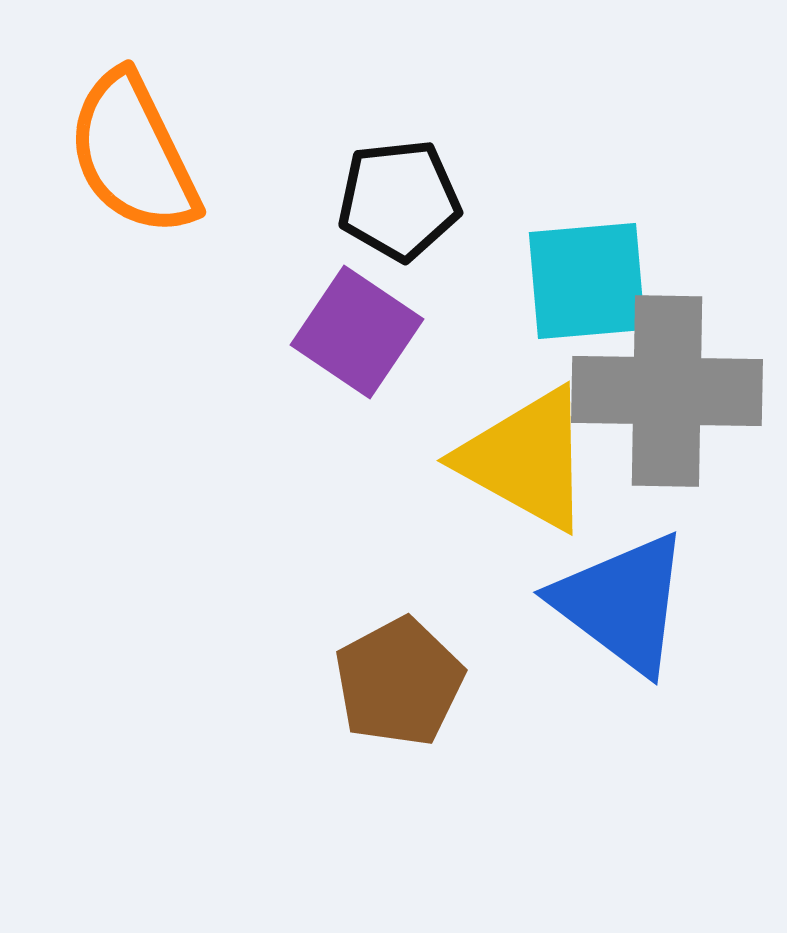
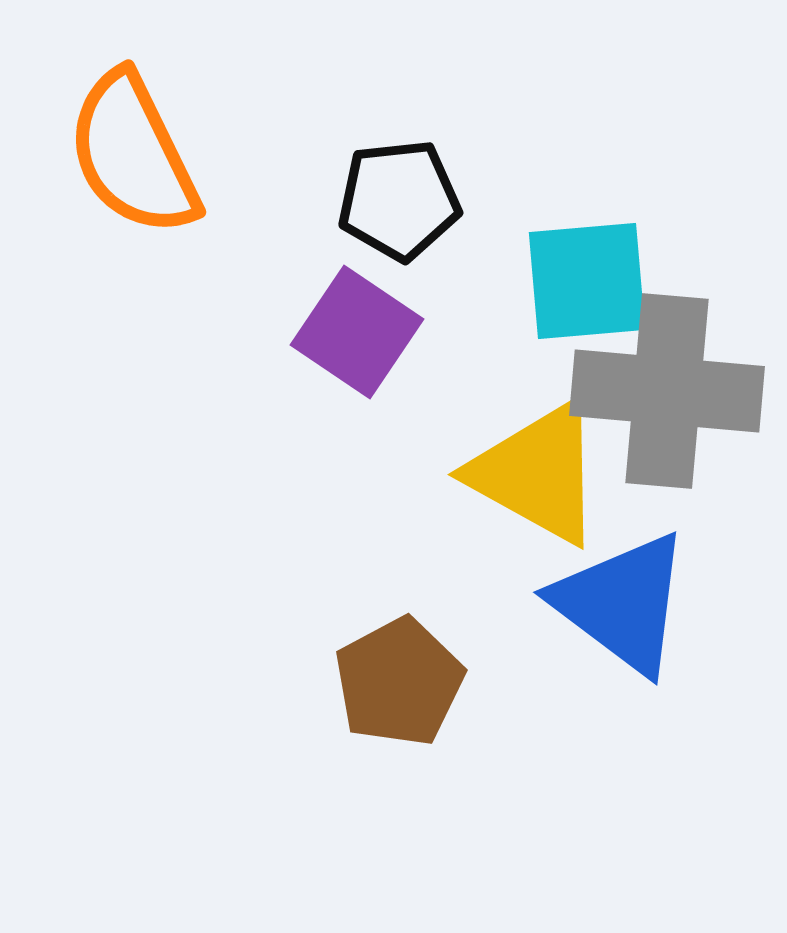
gray cross: rotated 4 degrees clockwise
yellow triangle: moved 11 px right, 14 px down
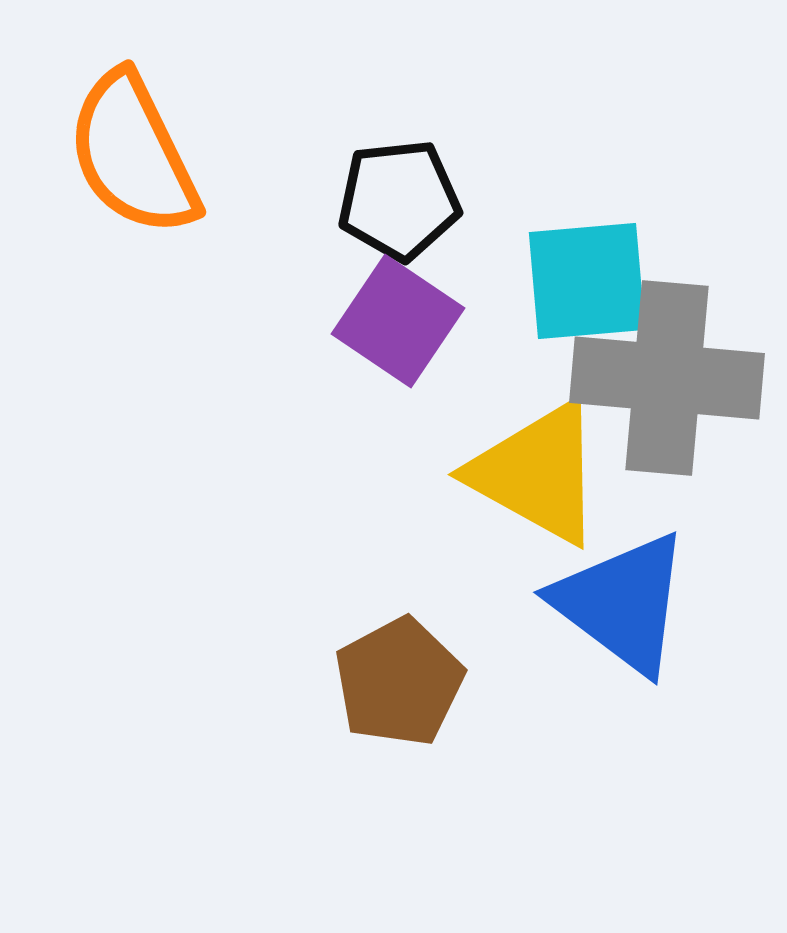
purple square: moved 41 px right, 11 px up
gray cross: moved 13 px up
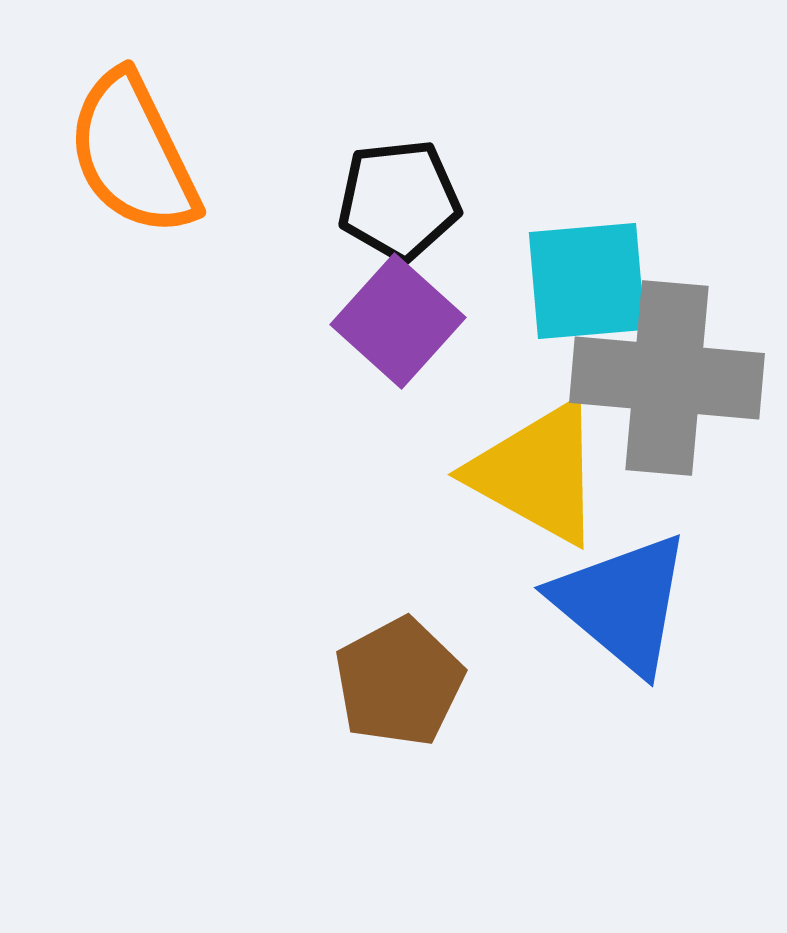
purple square: rotated 8 degrees clockwise
blue triangle: rotated 3 degrees clockwise
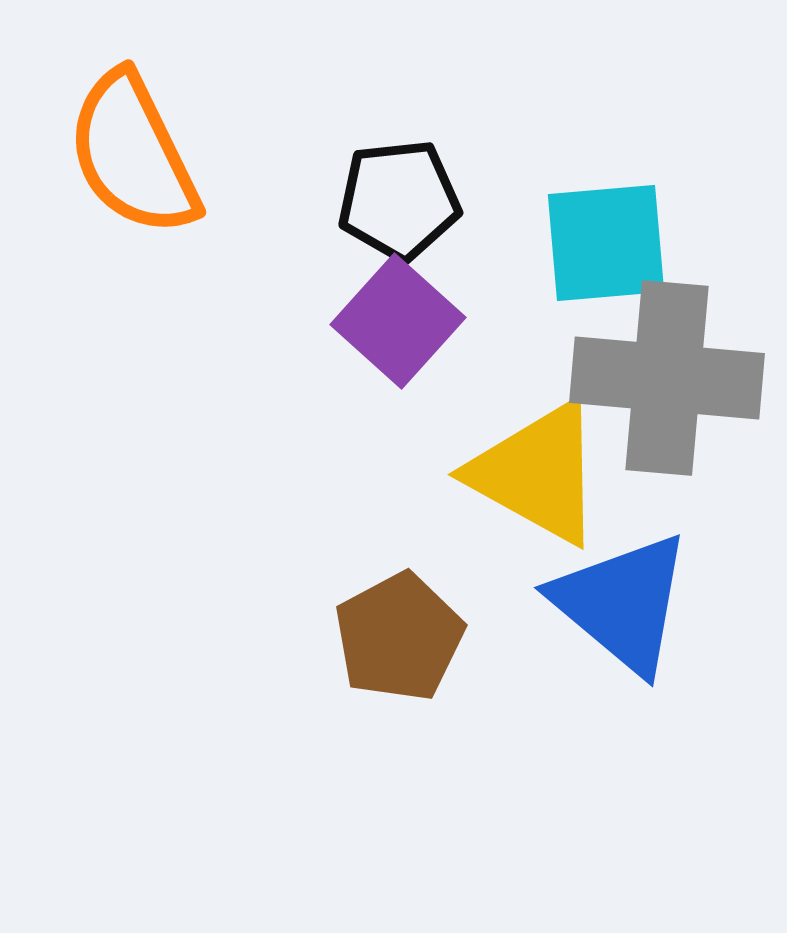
cyan square: moved 19 px right, 38 px up
brown pentagon: moved 45 px up
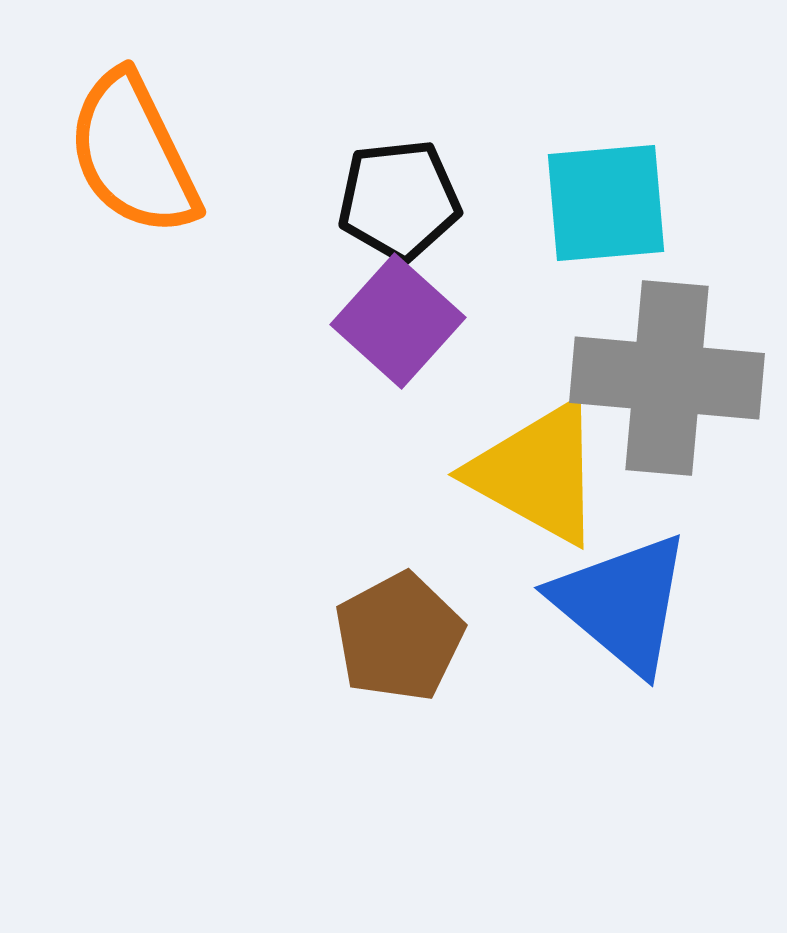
cyan square: moved 40 px up
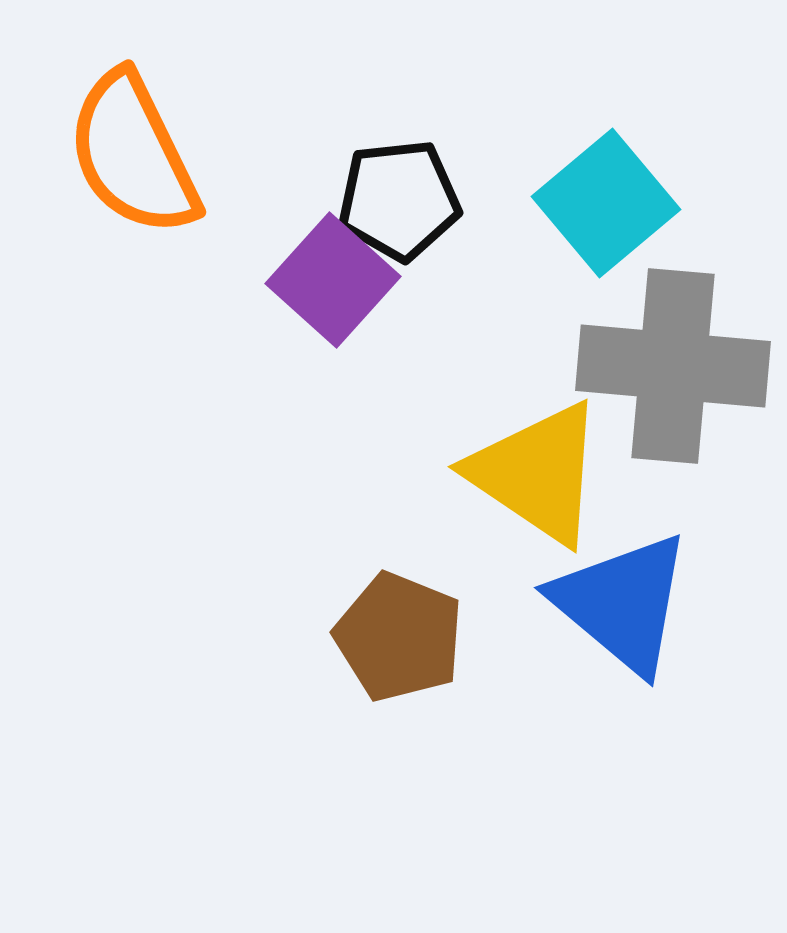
cyan square: rotated 35 degrees counterclockwise
purple square: moved 65 px left, 41 px up
gray cross: moved 6 px right, 12 px up
yellow triangle: rotated 5 degrees clockwise
brown pentagon: rotated 22 degrees counterclockwise
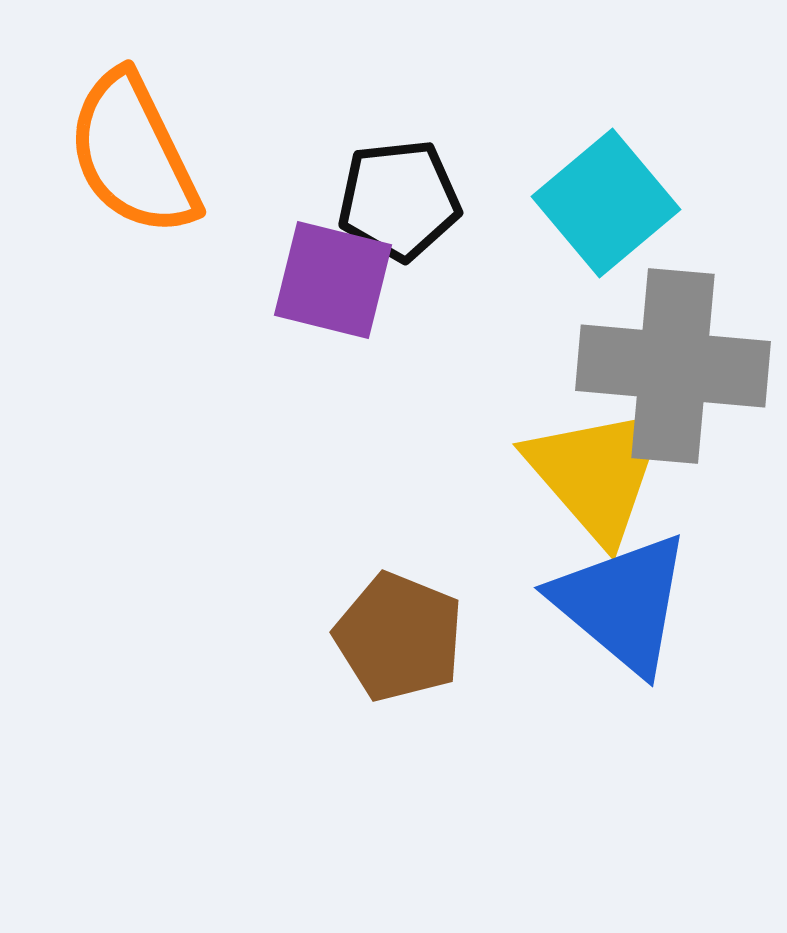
purple square: rotated 28 degrees counterclockwise
yellow triangle: moved 60 px right; rotated 15 degrees clockwise
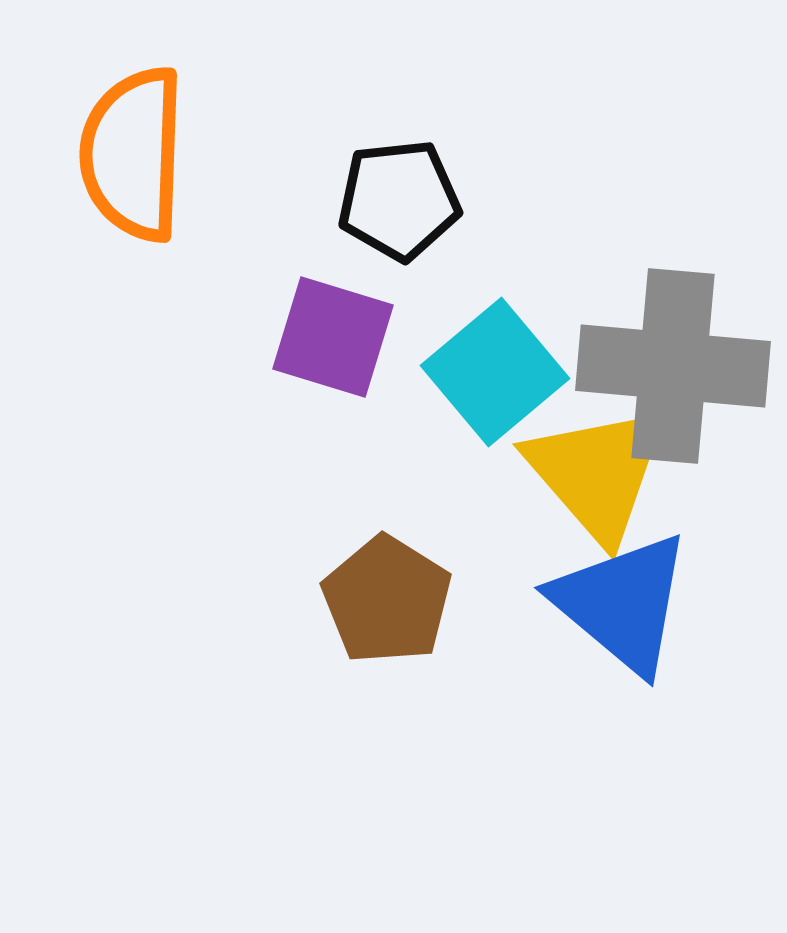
orange semicircle: rotated 28 degrees clockwise
cyan square: moved 111 px left, 169 px down
purple square: moved 57 px down; rotated 3 degrees clockwise
brown pentagon: moved 12 px left, 37 px up; rotated 10 degrees clockwise
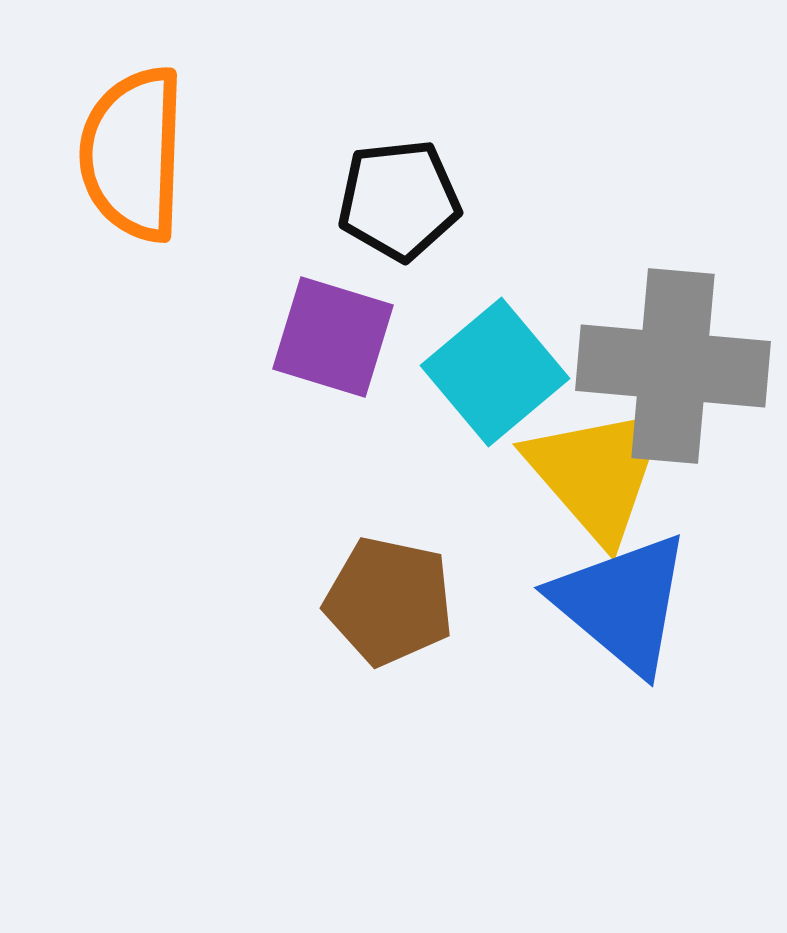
brown pentagon: moved 2 px right, 1 px down; rotated 20 degrees counterclockwise
